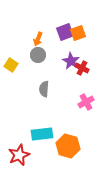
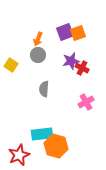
purple star: rotated 30 degrees clockwise
orange hexagon: moved 12 px left
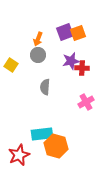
red cross: rotated 24 degrees counterclockwise
gray semicircle: moved 1 px right, 2 px up
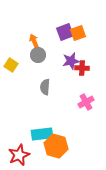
orange arrow: moved 4 px left, 2 px down; rotated 136 degrees clockwise
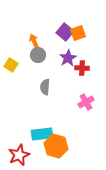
purple square: rotated 30 degrees counterclockwise
purple star: moved 3 px left, 3 px up; rotated 18 degrees counterclockwise
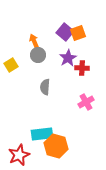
yellow square: rotated 24 degrees clockwise
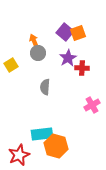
gray circle: moved 2 px up
pink cross: moved 6 px right, 3 px down
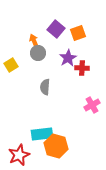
purple square: moved 9 px left, 3 px up
